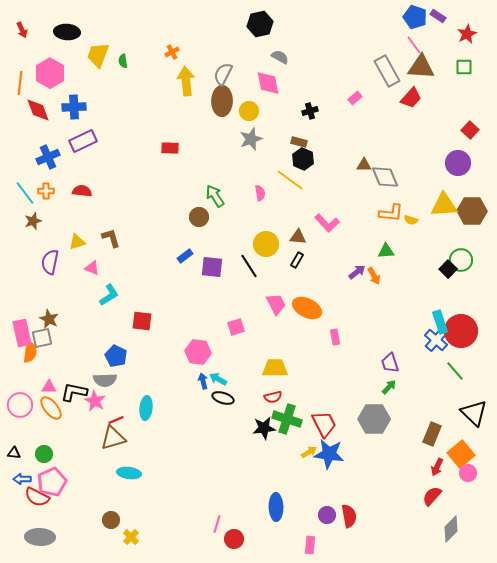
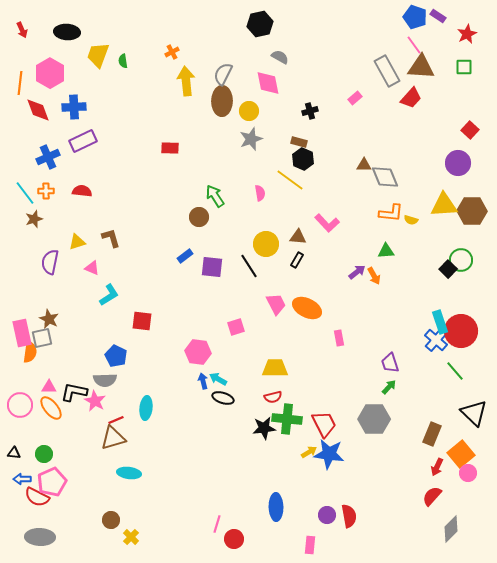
brown star at (33, 221): moved 1 px right, 2 px up
pink rectangle at (335, 337): moved 4 px right, 1 px down
green cross at (287, 419): rotated 12 degrees counterclockwise
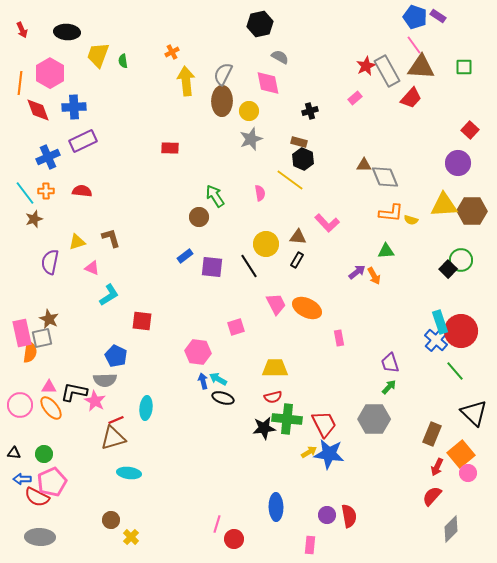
red star at (467, 34): moved 101 px left, 32 px down
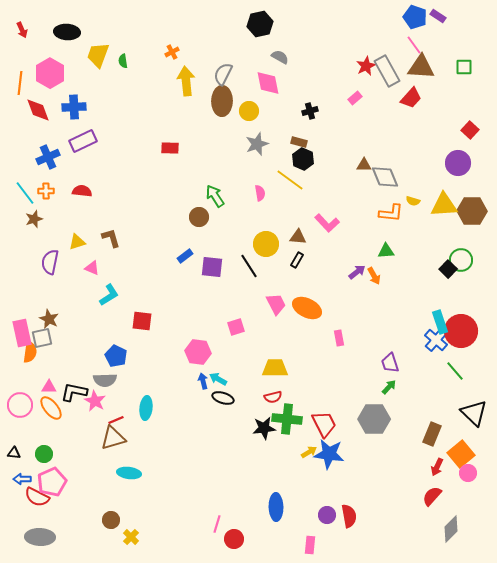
gray star at (251, 139): moved 6 px right, 5 px down
yellow semicircle at (411, 220): moved 2 px right, 19 px up
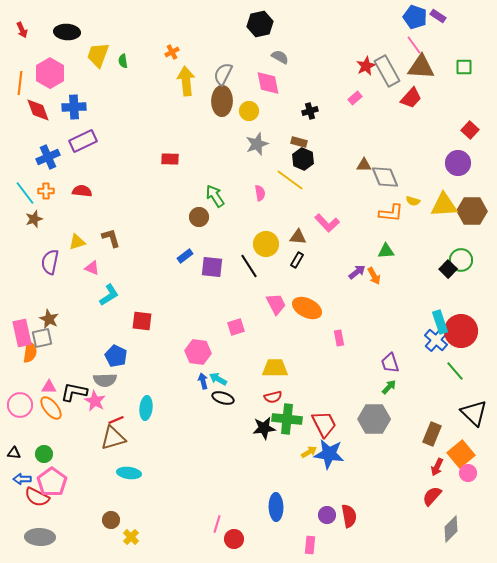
red rectangle at (170, 148): moved 11 px down
pink pentagon at (52, 482): rotated 12 degrees counterclockwise
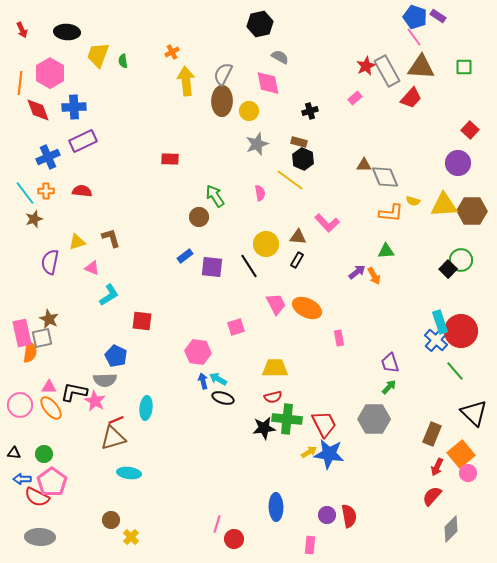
pink line at (414, 45): moved 8 px up
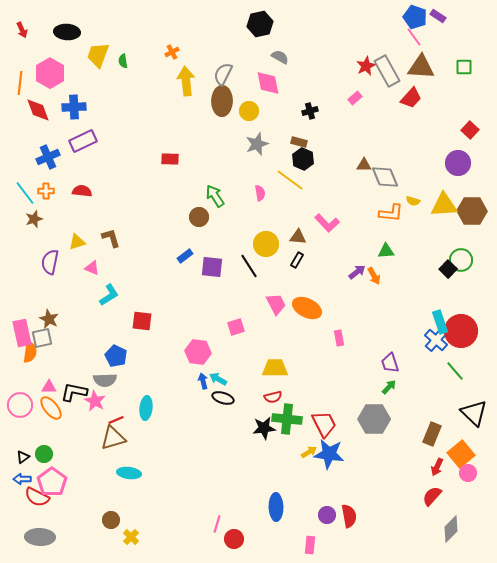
black triangle at (14, 453): moved 9 px right, 4 px down; rotated 40 degrees counterclockwise
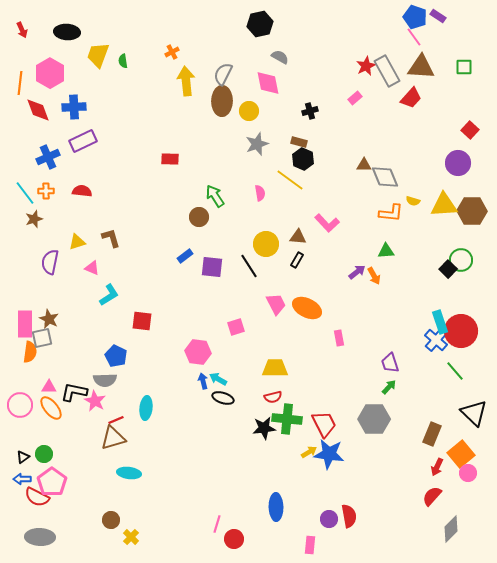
pink rectangle at (22, 333): moved 3 px right, 9 px up; rotated 12 degrees clockwise
purple circle at (327, 515): moved 2 px right, 4 px down
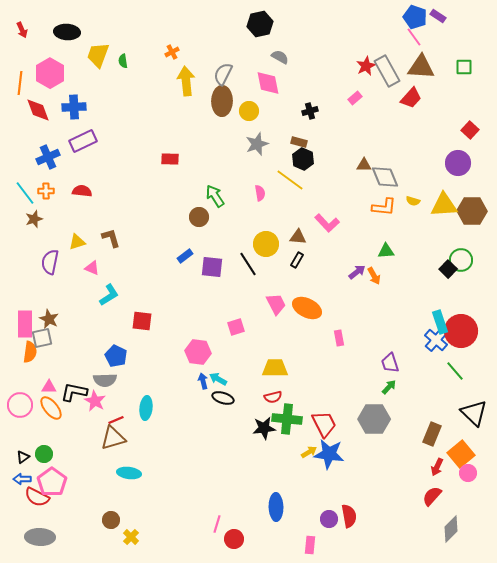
orange L-shape at (391, 213): moved 7 px left, 6 px up
black line at (249, 266): moved 1 px left, 2 px up
